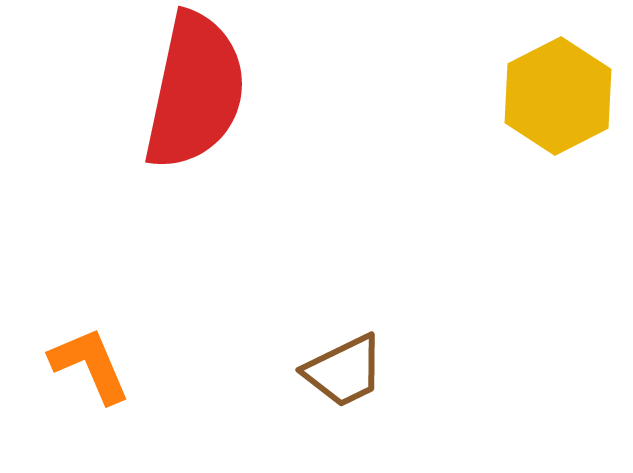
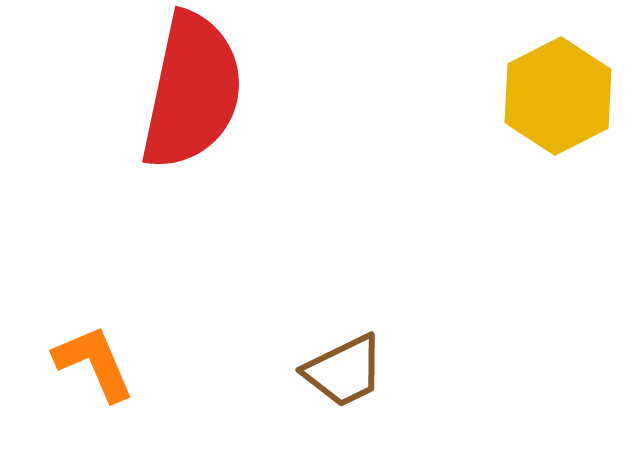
red semicircle: moved 3 px left
orange L-shape: moved 4 px right, 2 px up
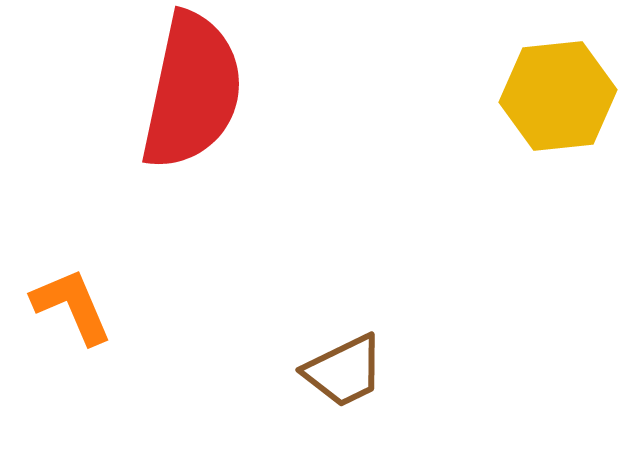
yellow hexagon: rotated 21 degrees clockwise
orange L-shape: moved 22 px left, 57 px up
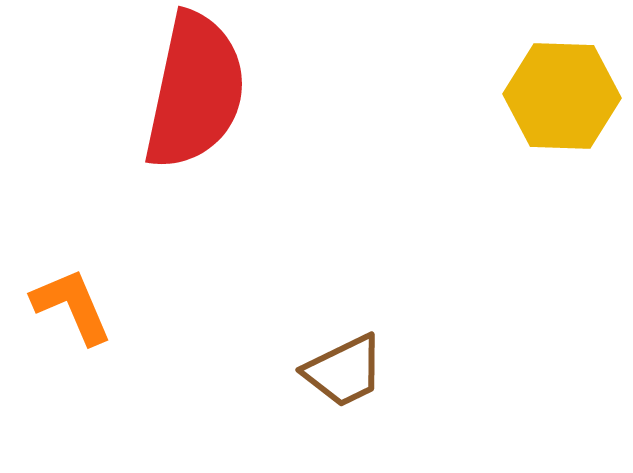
red semicircle: moved 3 px right
yellow hexagon: moved 4 px right; rotated 8 degrees clockwise
